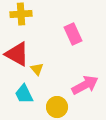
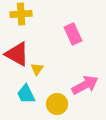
yellow triangle: rotated 16 degrees clockwise
cyan trapezoid: moved 2 px right
yellow circle: moved 3 px up
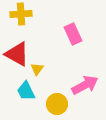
cyan trapezoid: moved 3 px up
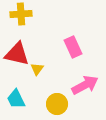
pink rectangle: moved 13 px down
red triangle: rotated 16 degrees counterclockwise
cyan trapezoid: moved 10 px left, 8 px down
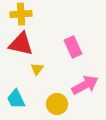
red triangle: moved 4 px right, 10 px up
